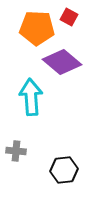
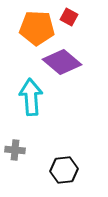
gray cross: moved 1 px left, 1 px up
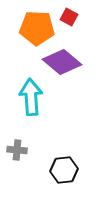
gray cross: moved 2 px right
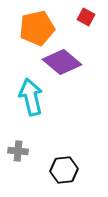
red square: moved 17 px right
orange pentagon: rotated 16 degrees counterclockwise
cyan arrow: rotated 9 degrees counterclockwise
gray cross: moved 1 px right, 1 px down
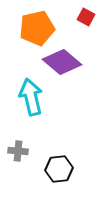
black hexagon: moved 5 px left, 1 px up
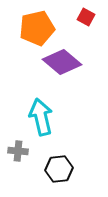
cyan arrow: moved 10 px right, 20 px down
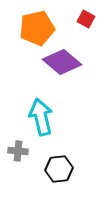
red square: moved 2 px down
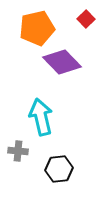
red square: rotated 18 degrees clockwise
purple diamond: rotated 6 degrees clockwise
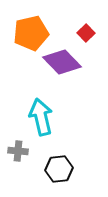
red square: moved 14 px down
orange pentagon: moved 6 px left, 5 px down
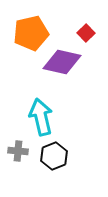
purple diamond: rotated 33 degrees counterclockwise
black hexagon: moved 5 px left, 13 px up; rotated 16 degrees counterclockwise
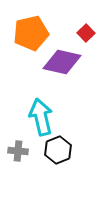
black hexagon: moved 4 px right, 6 px up
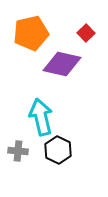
purple diamond: moved 2 px down
black hexagon: rotated 12 degrees counterclockwise
